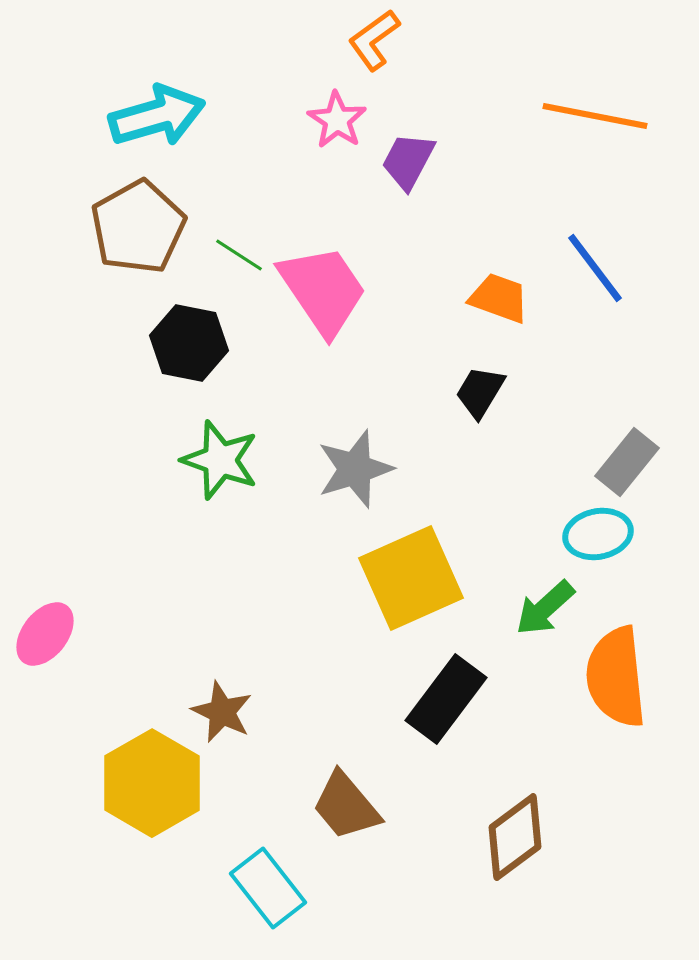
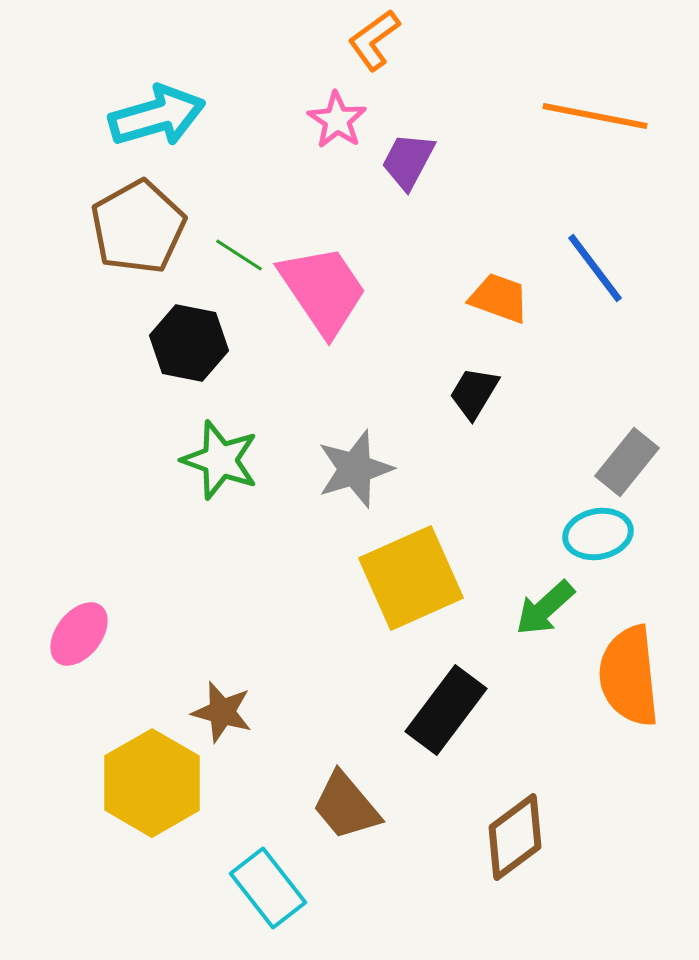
black trapezoid: moved 6 px left, 1 px down
pink ellipse: moved 34 px right
orange semicircle: moved 13 px right, 1 px up
black rectangle: moved 11 px down
brown star: rotated 10 degrees counterclockwise
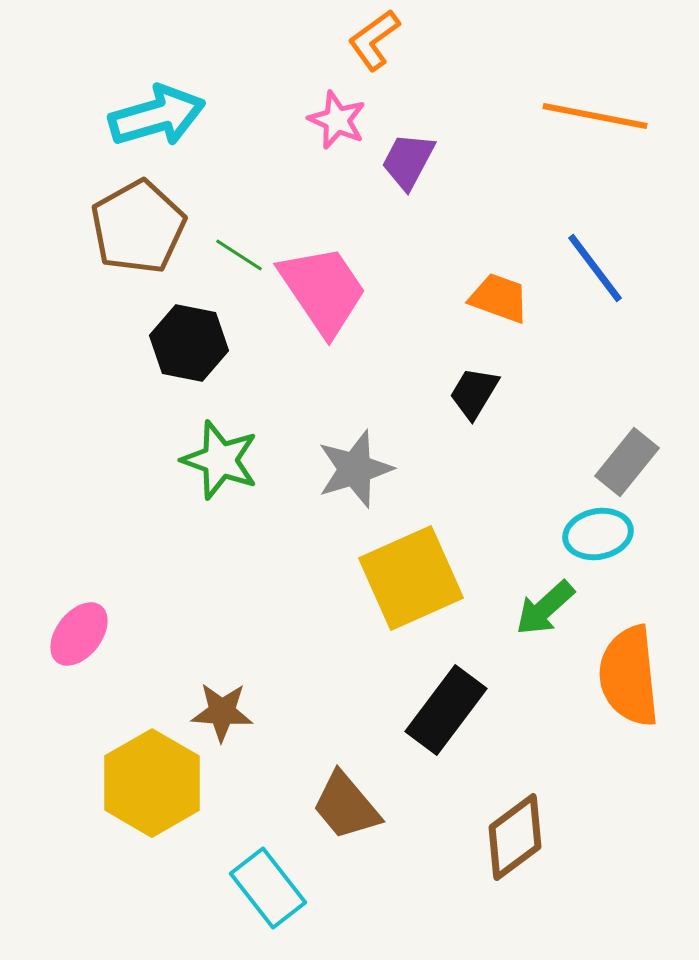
pink star: rotated 10 degrees counterclockwise
brown star: rotated 12 degrees counterclockwise
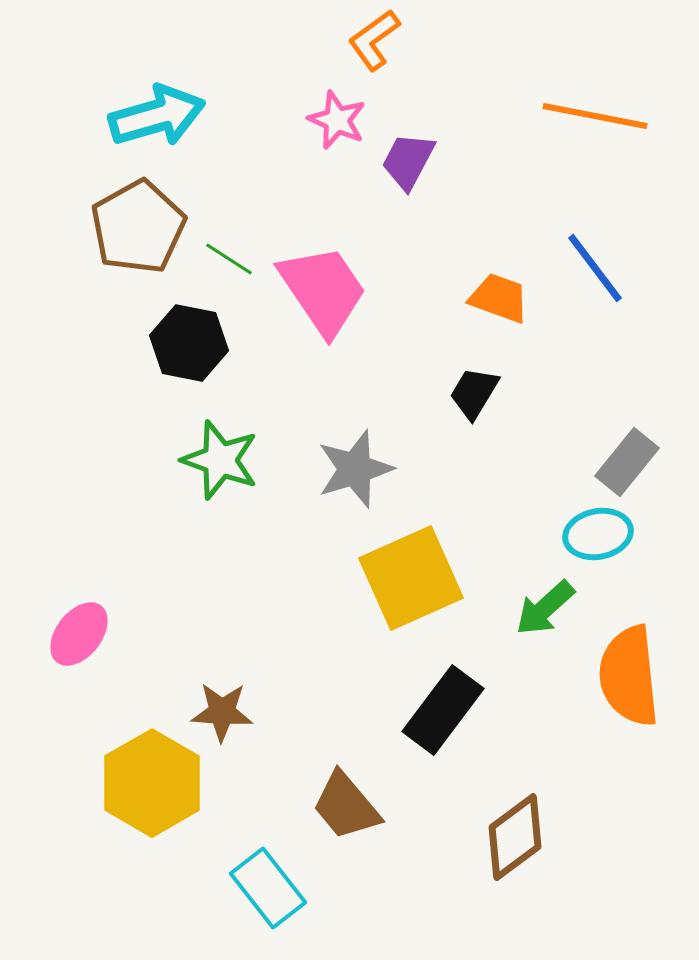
green line: moved 10 px left, 4 px down
black rectangle: moved 3 px left
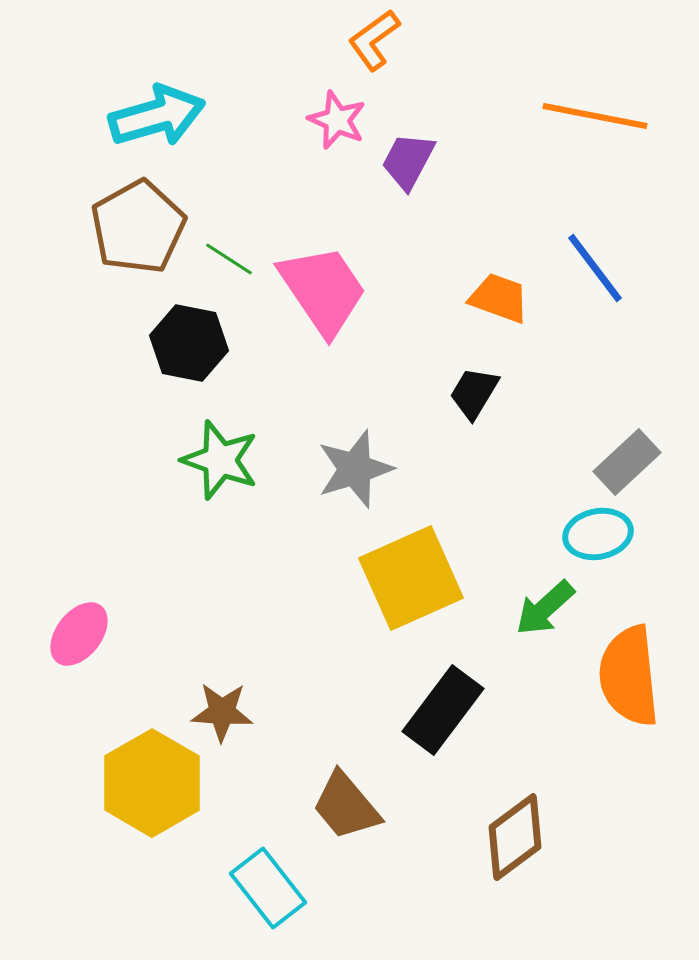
gray rectangle: rotated 8 degrees clockwise
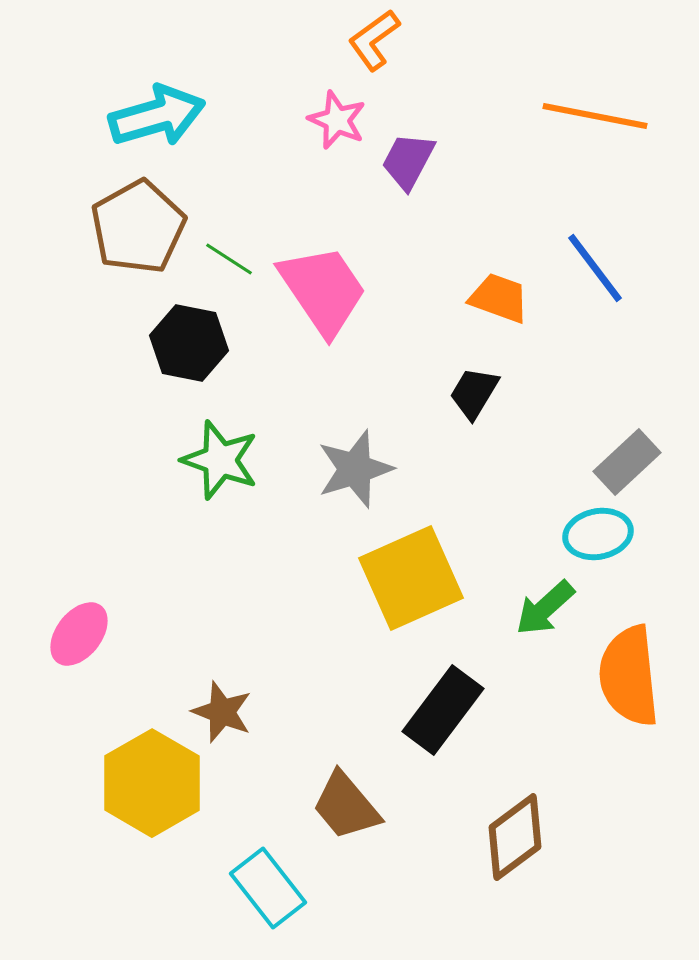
brown star: rotated 18 degrees clockwise
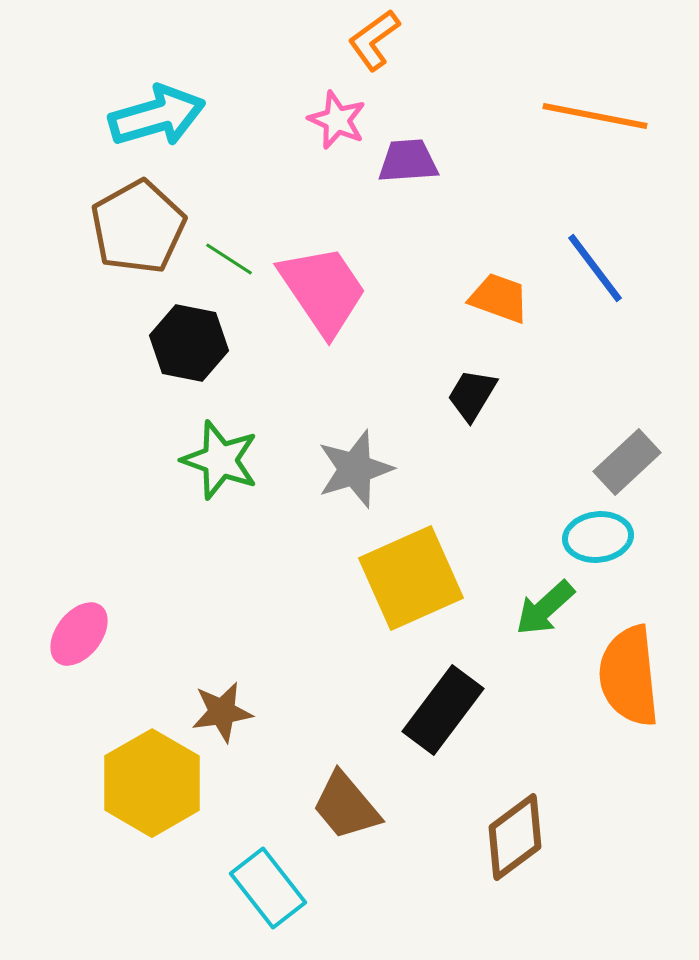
purple trapezoid: rotated 58 degrees clockwise
black trapezoid: moved 2 px left, 2 px down
cyan ellipse: moved 3 px down; rotated 4 degrees clockwise
brown star: rotated 30 degrees counterclockwise
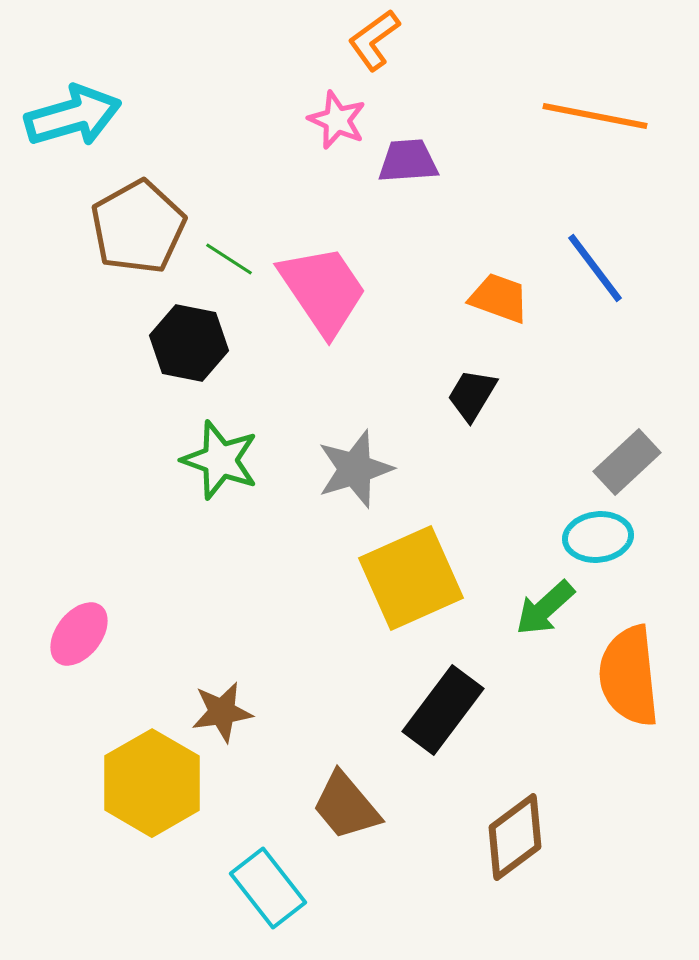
cyan arrow: moved 84 px left
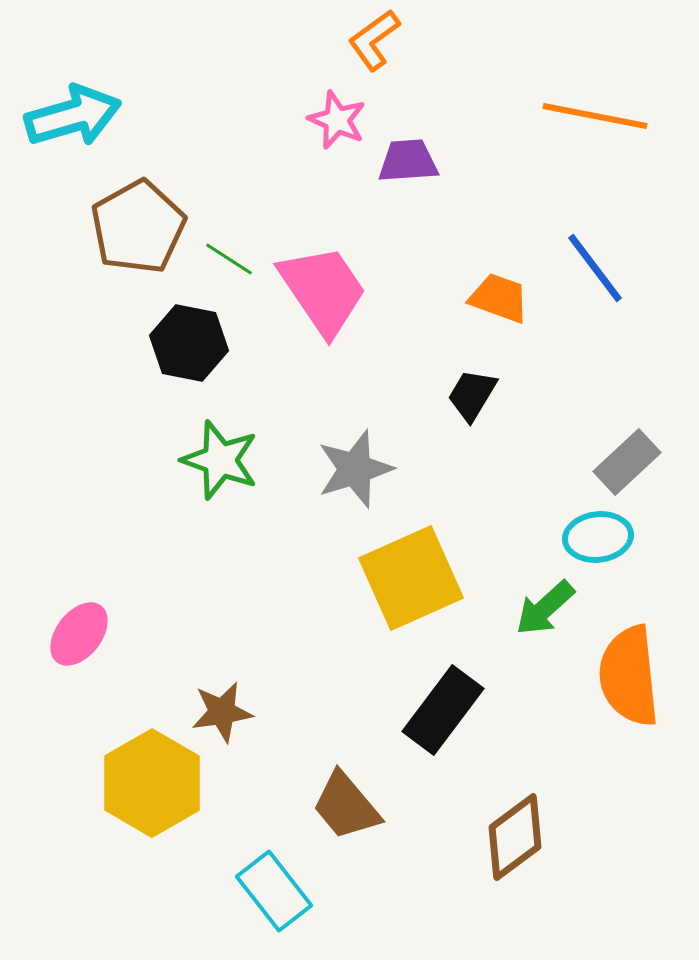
cyan rectangle: moved 6 px right, 3 px down
